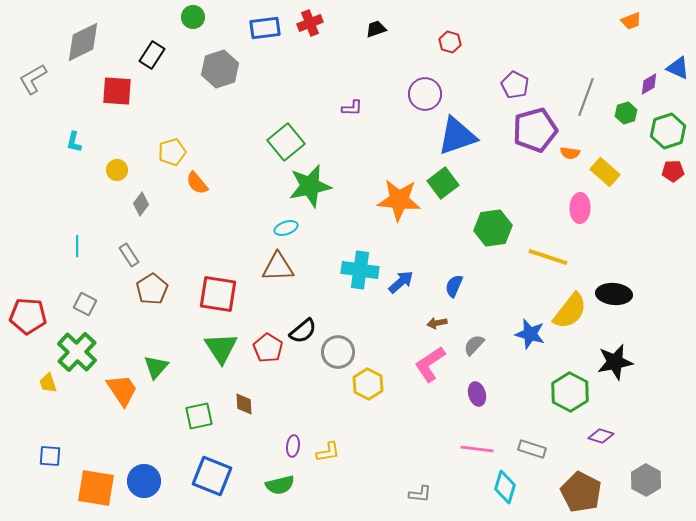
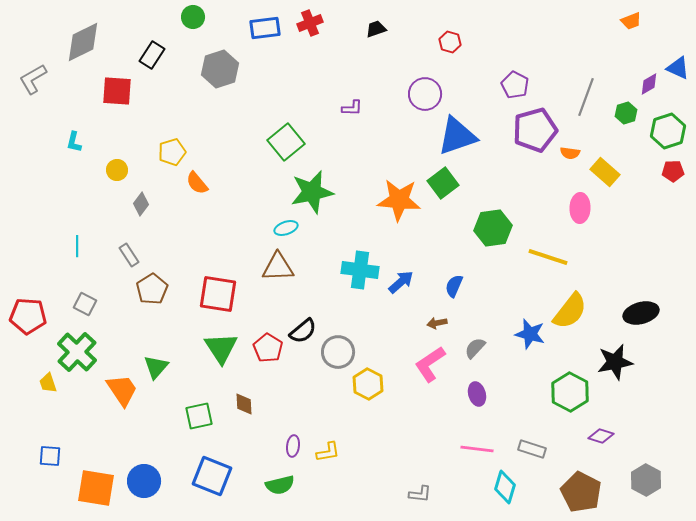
green star at (310, 186): moved 2 px right, 6 px down
black ellipse at (614, 294): moved 27 px right, 19 px down; rotated 20 degrees counterclockwise
gray semicircle at (474, 345): moved 1 px right, 3 px down
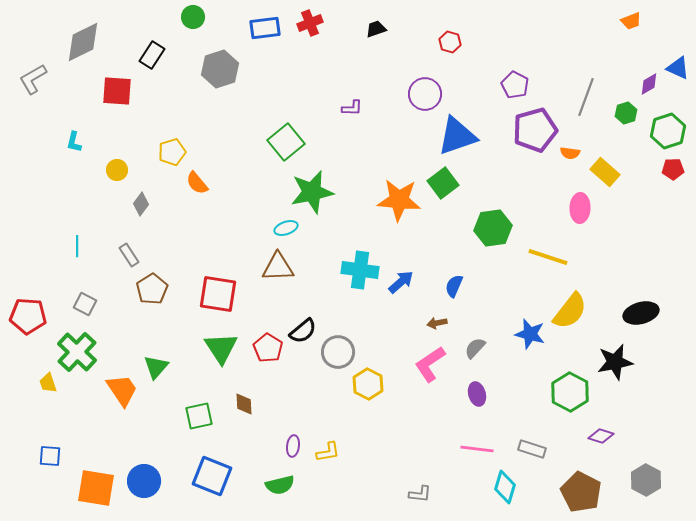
red pentagon at (673, 171): moved 2 px up
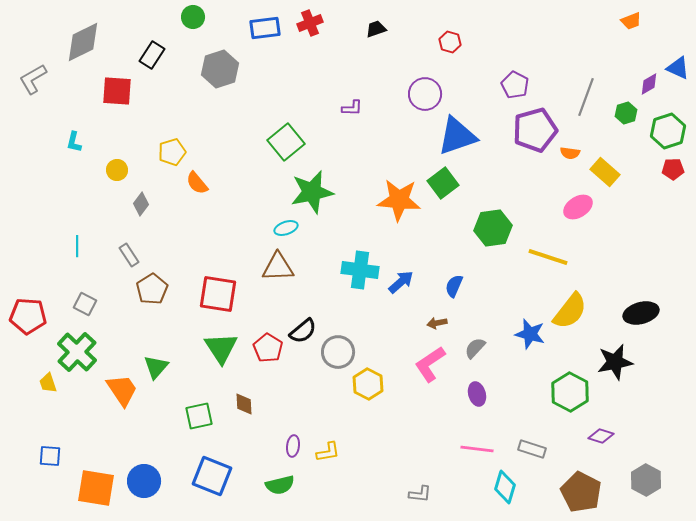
pink ellipse at (580, 208): moved 2 px left, 1 px up; rotated 56 degrees clockwise
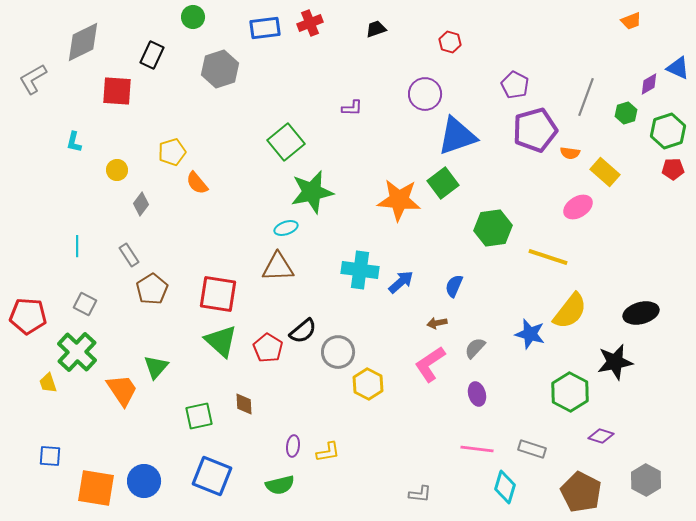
black rectangle at (152, 55): rotated 8 degrees counterclockwise
green triangle at (221, 348): moved 7 px up; rotated 15 degrees counterclockwise
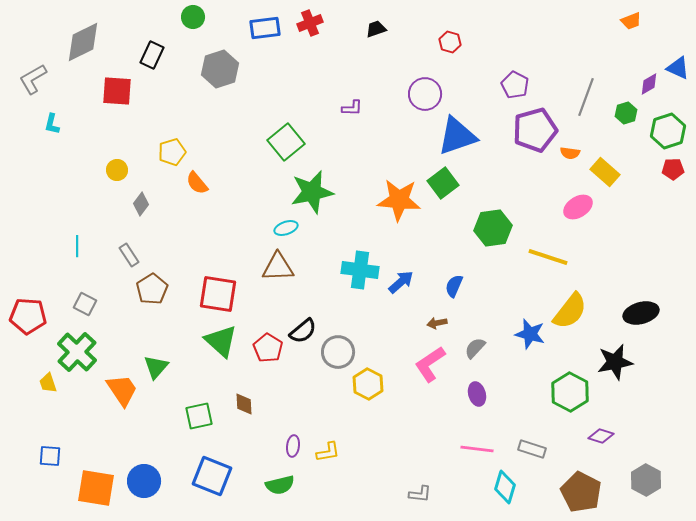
cyan L-shape at (74, 142): moved 22 px left, 18 px up
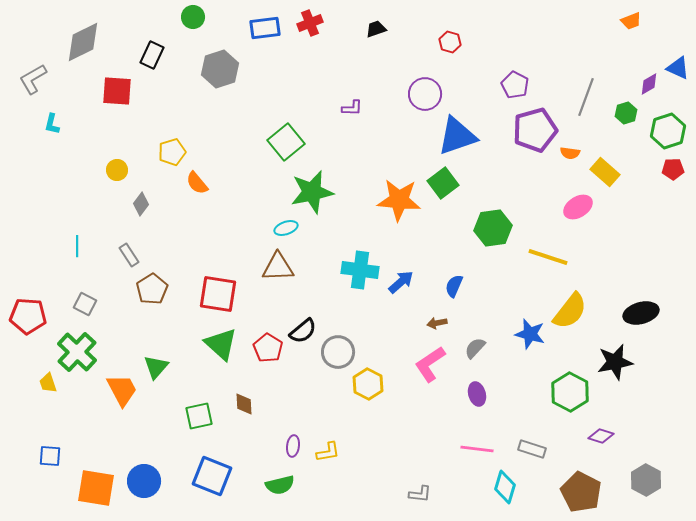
green triangle at (221, 341): moved 3 px down
orange trapezoid at (122, 390): rotated 6 degrees clockwise
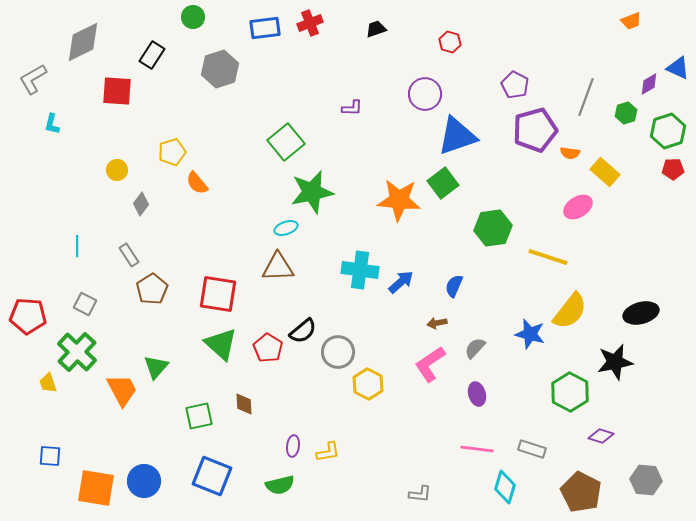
black rectangle at (152, 55): rotated 8 degrees clockwise
gray hexagon at (646, 480): rotated 24 degrees counterclockwise
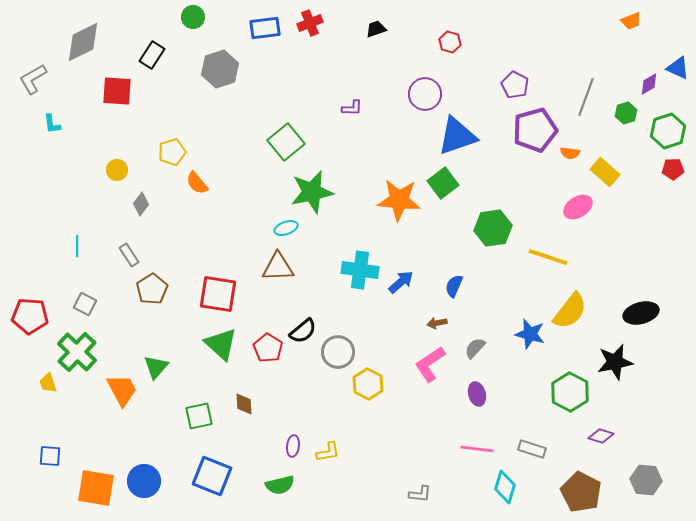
cyan L-shape at (52, 124): rotated 20 degrees counterclockwise
red pentagon at (28, 316): moved 2 px right
